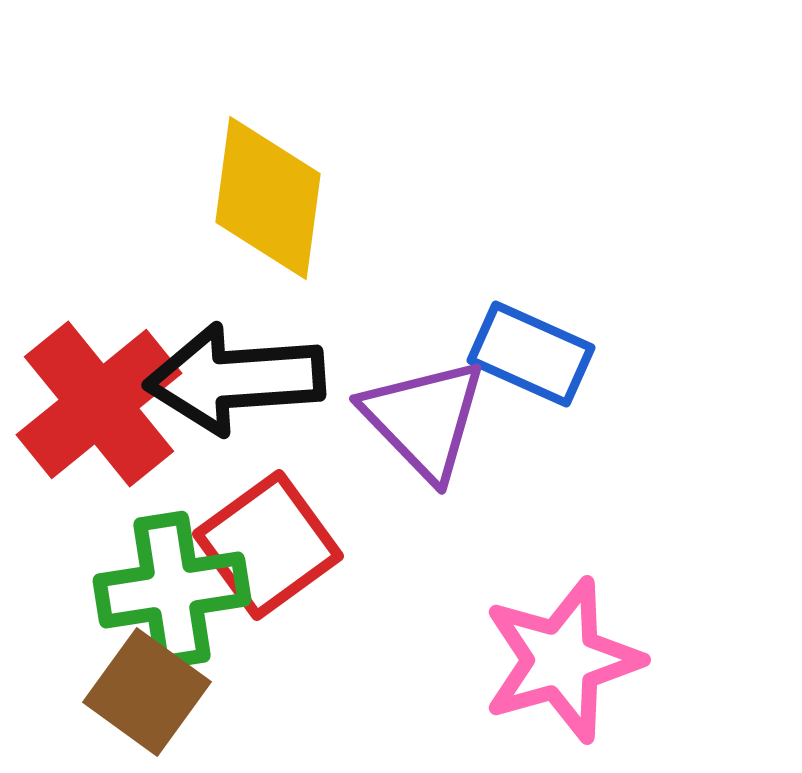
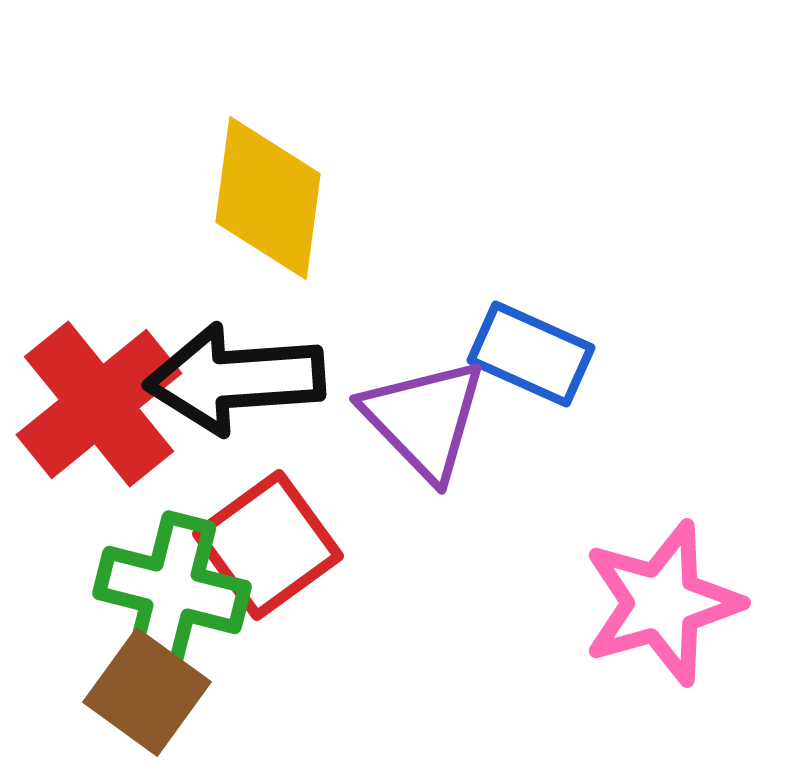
green cross: rotated 23 degrees clockwise
pink star: moved 100 px right, 57 px up
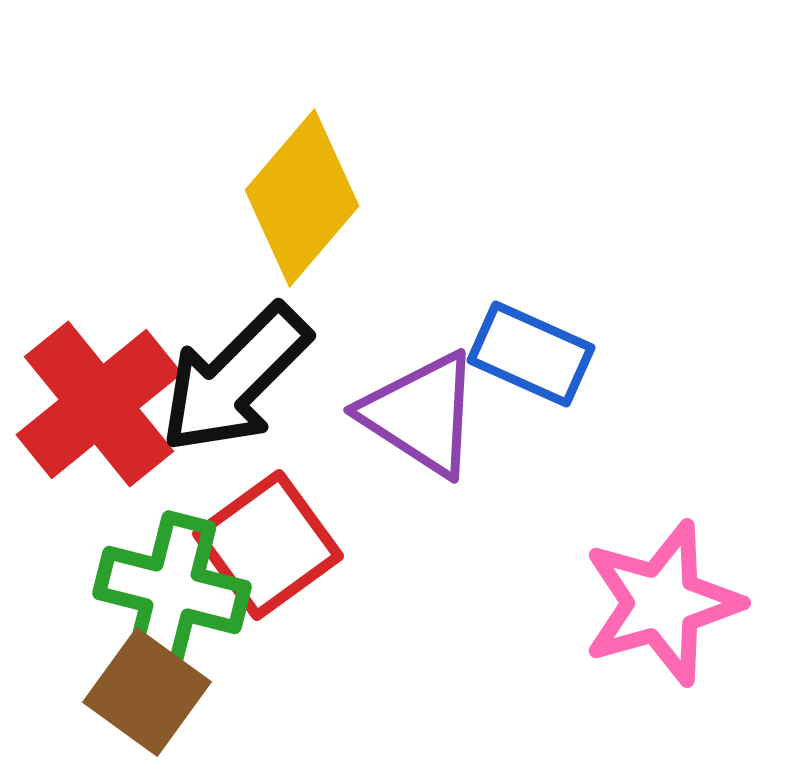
yellow diamond: moved 34 px right; rotated 33 degrees clockwise
black arrow: rotated 41 degrees counterclockwise
purple triangle: moved 3 px left, 5 px up; rotated 13 degrees counterclockwise
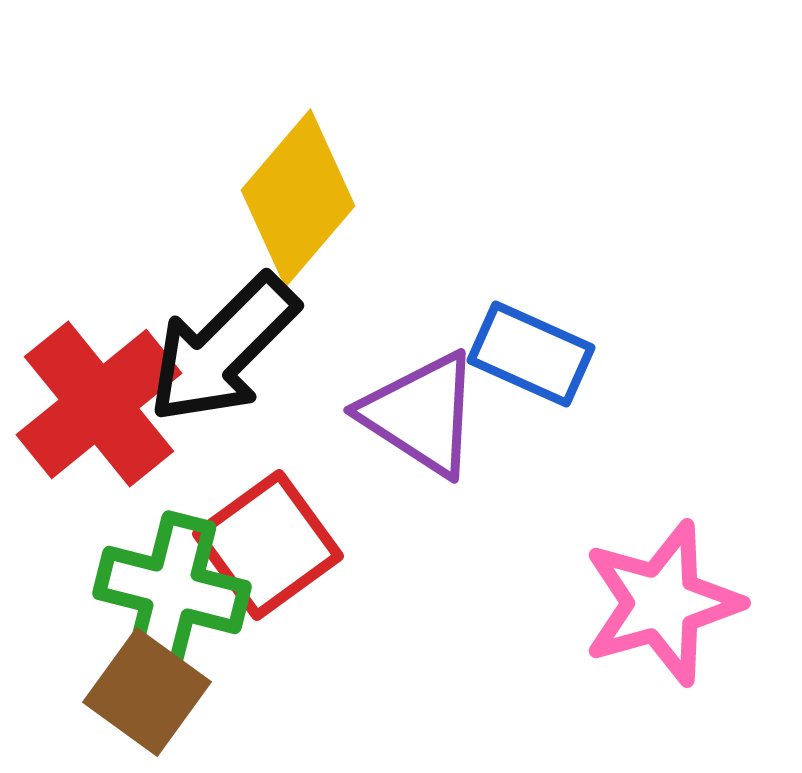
yellow diamond: moved 4 px left
black arrow: moved 12 px left, 30 px up
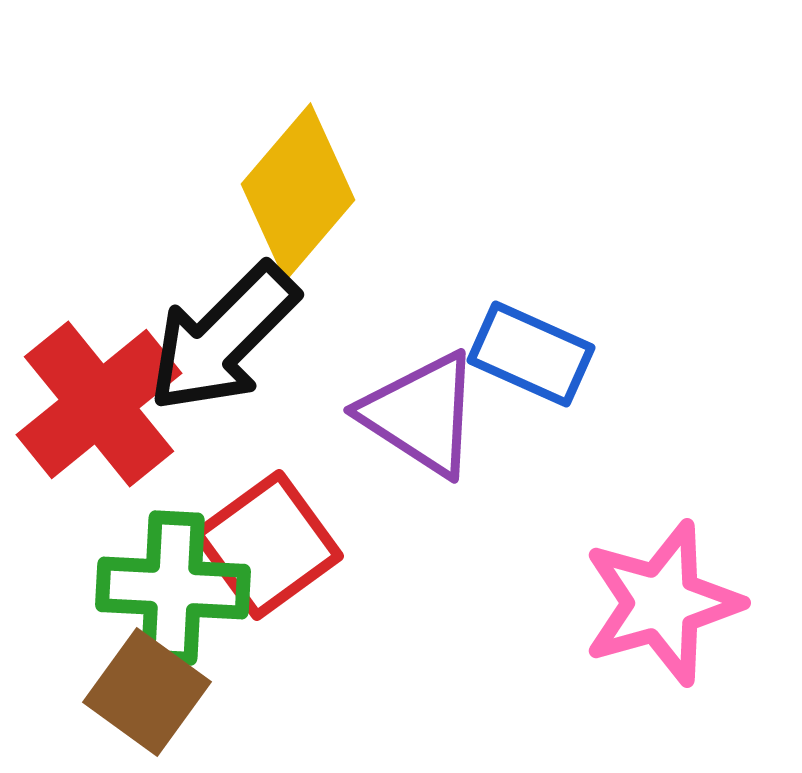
yellow diamond: moved 6 px up
black arrow: moved 11 px up
green cross: moved 1 px right, 2 px up; rotated 11 degrees counterclockwise
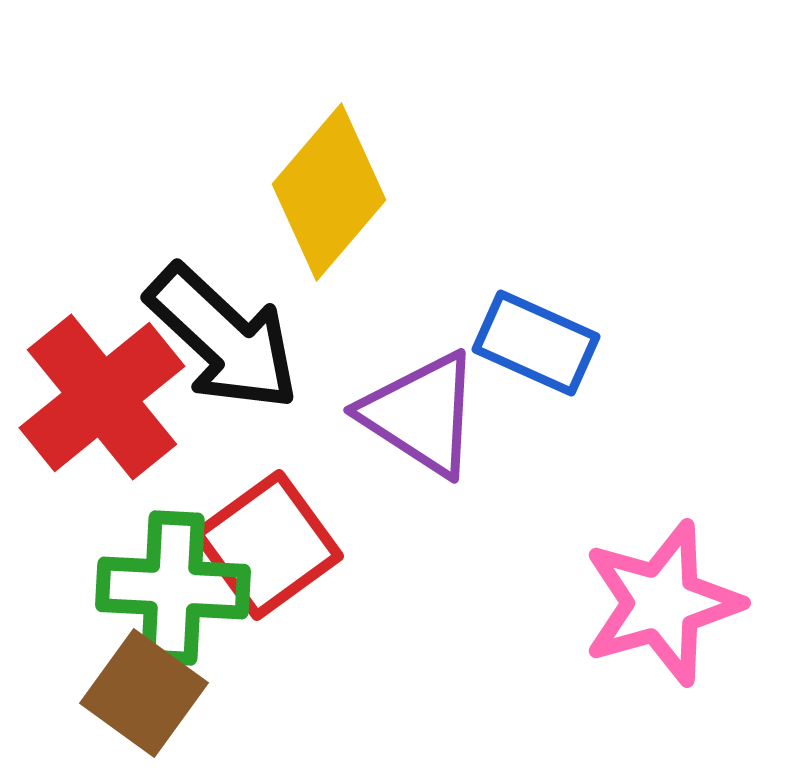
yellow diamond: moved 31 px right
black arrow: rotated 92 degrees counterclockwise
blue rectangle: moved 5 px right, 11 px up
red cross: moved 3 px right, 7 px up
brown square: moved 3 px left, 1 px down
